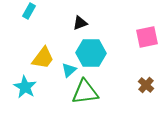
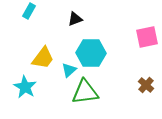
black triangle: moved 5 px left, 4 px up
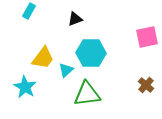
cyan triangle: moved 3 px left
green triangle: moved 2 px right, 2 px down
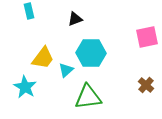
cyan rectangle: rotated 42 degrees counterclockwise
green triangle: moved 1 px right, 3 px down
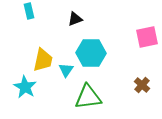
yellow trapezoid: moved 2 px down; rotated 25 degrees counterclockwise
cyan triangle: rotated 14 degrees counterclockwise
brown cross: moved 4 px left
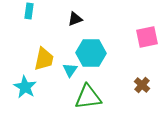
cyan rectangle: rotated 21 degrees clockwise
yellow trapezoid: moved 1 px right, 1 px up
cyan triangle: moved 4 px right
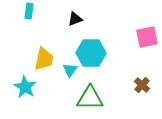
green triangle: moved 2 px right, 1 px down; rotated 8 degrees clockwise
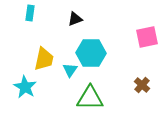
cyan rectangle: moved 1 px right, 2 px down
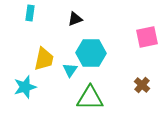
cyan star: rotated 25 degrees clockwise
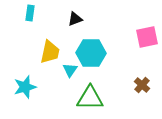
yellow trapezoid: moved 6 px right, 7 px up
